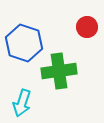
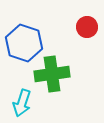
green cross: moved 7 px left, 3 px down
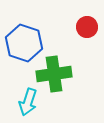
green cross: moved 2 px right
cyan arrow: moved 6 px right, 1 px up
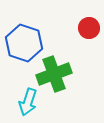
red circle: moved 2 px right, 1 px down
green cross: rotated 12 degrees counterclockwise
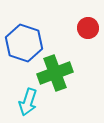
red circle: moved 1 px left
green cross: moved 1 px right, 1 px up
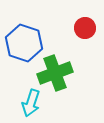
red circle: moved 3 px left
cyan arrow: moved 3 px right, 1 px down
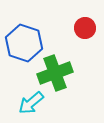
cyan arrow: rotated 32 degrees clockwise
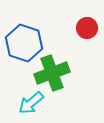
red circle: moved 2 px right
green cross: moved 3 px left
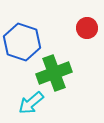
blue hexagon: moved 2 px left, 1 px up
green cross: moved 2 px right
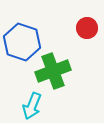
green cross: moved 1 px left, 2 px up
cyan arrow: moved 1 px right, 3 px down; rotated 28 degrees counterclockwise
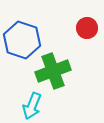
blue hexagon: moved 2 px up
